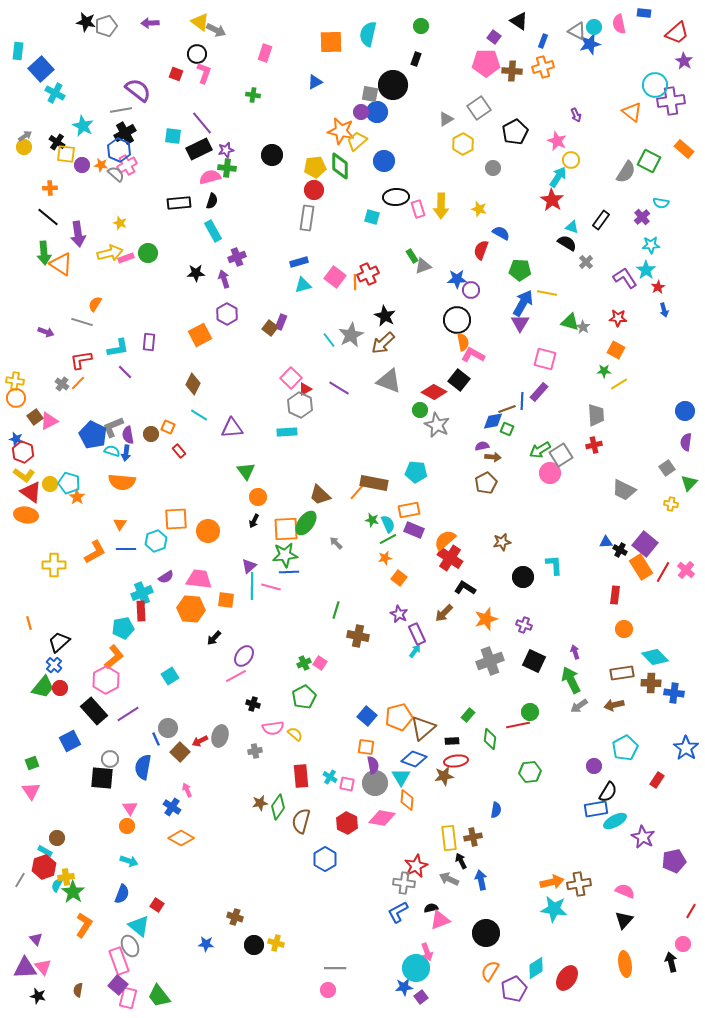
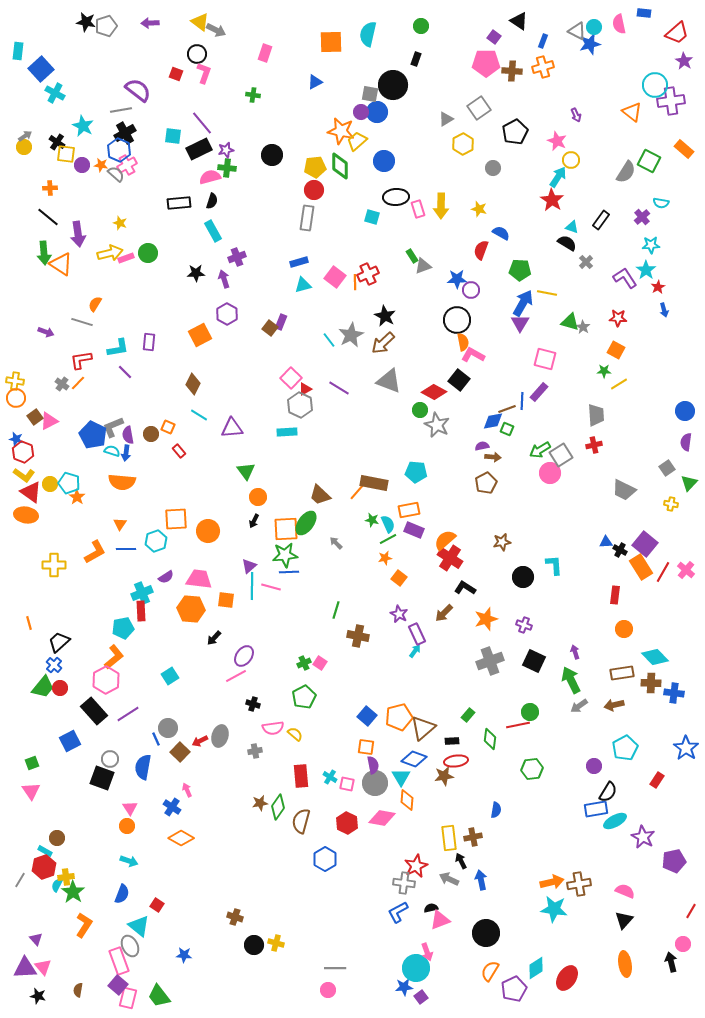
green hexagon at (530, 772): moved 2 px right, 3 px up
black square at (102, 778): rotated 15 degrees clockwise
blue star at (206, 944): moved 22 px left, 11 px down
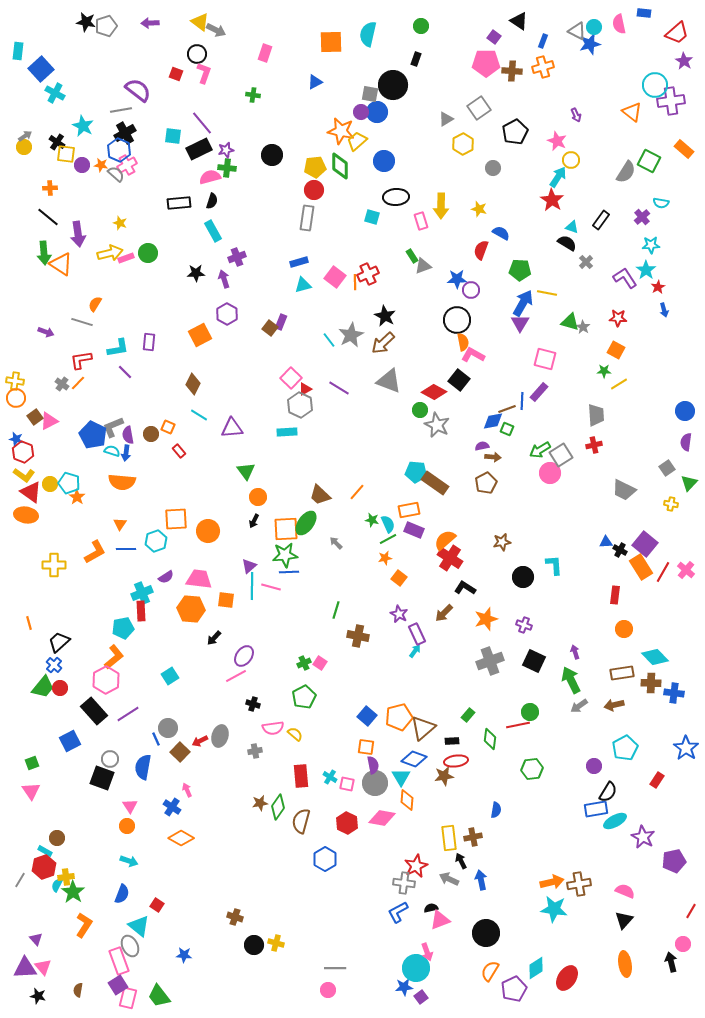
pink rectangle at (418, 209): moved 3 px right, 12 px down
brown rectangle at (374, 483): moved 61 px right; rotated 24 degrees clockwise
pink triangle at (130, 808): moved 2 px up
purple square at (118, 985): rotated 18 degrees clockwise
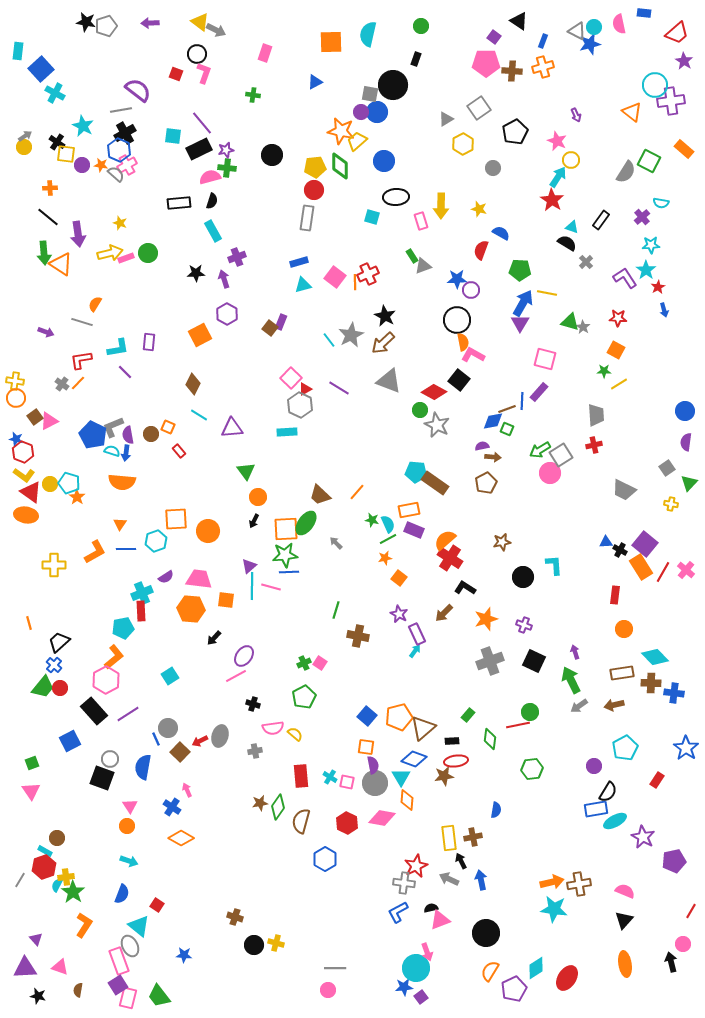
pink square at (347, 784): moved 2 px up
pink triangle at (43, 967): moved 17 px right; rotated 30 degrees counterclockwise
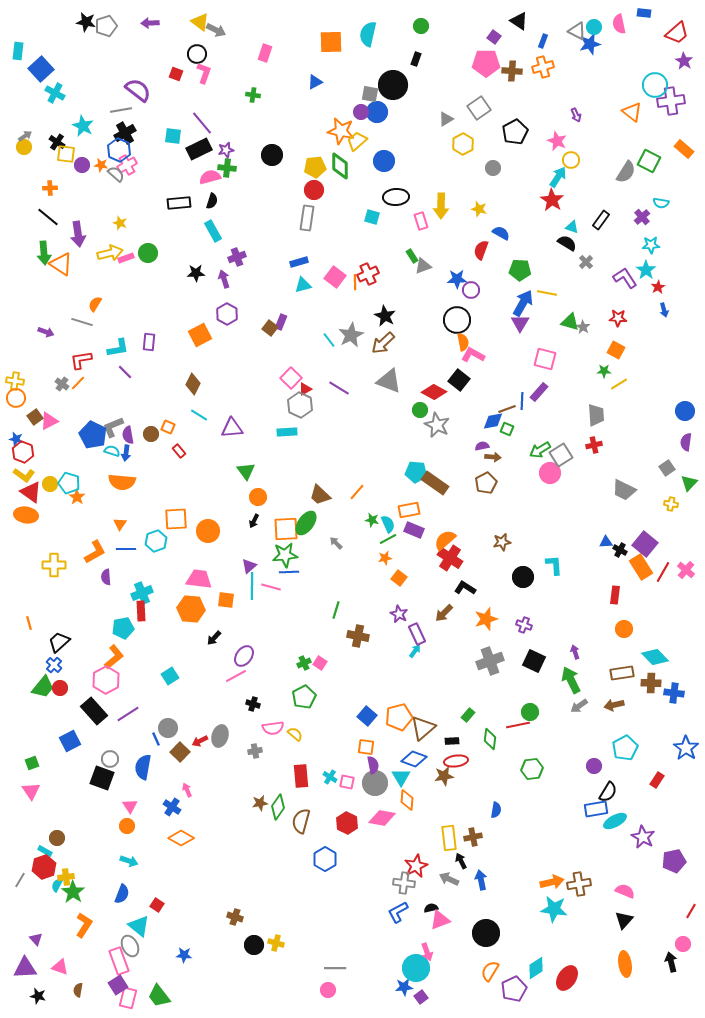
purple semicircle at (166, 577): moved 60 px left; rotated 119 degrees clockwise
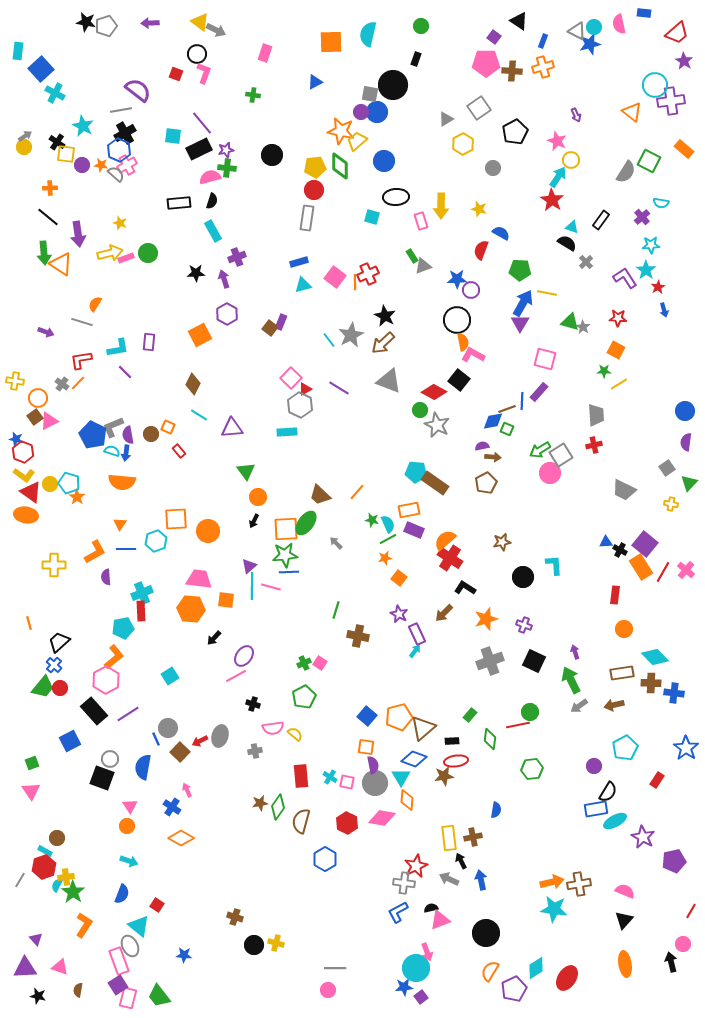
orange circle at (16, 398): moved 22 px right
green rectangle at (468, 715): moved 2 px right
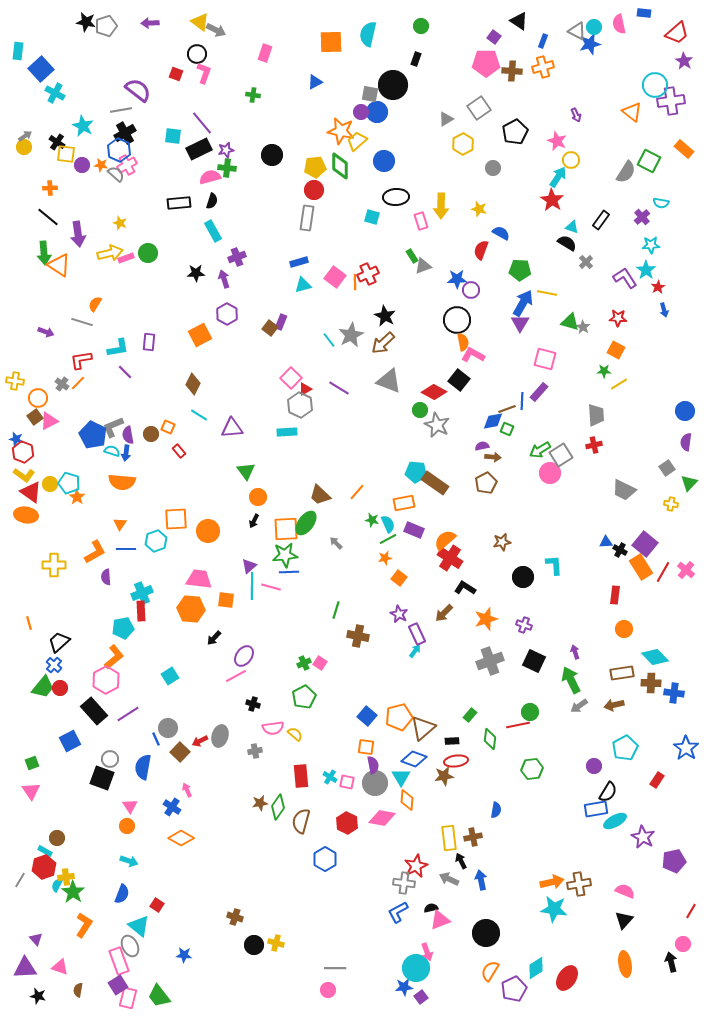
orange triangle at (61, 264): moved 2 px left, 1 px down
orange rectangle at (409, 510): moved 5 px left, 7 px up
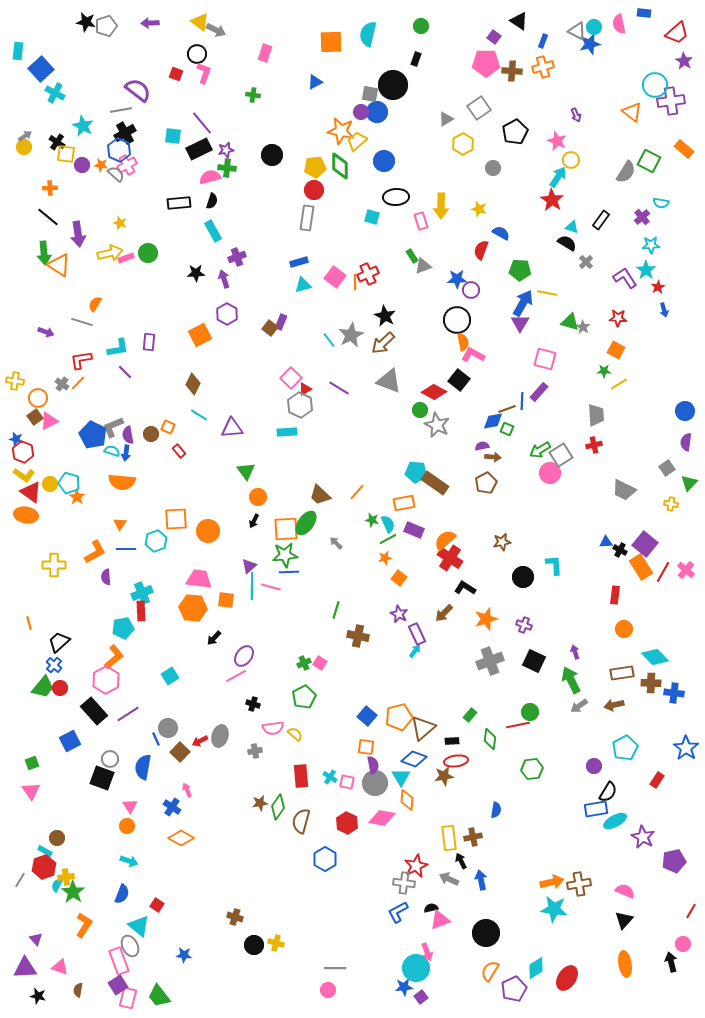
orange hexagon at (191, 609): moved 2 px right, 1 px up
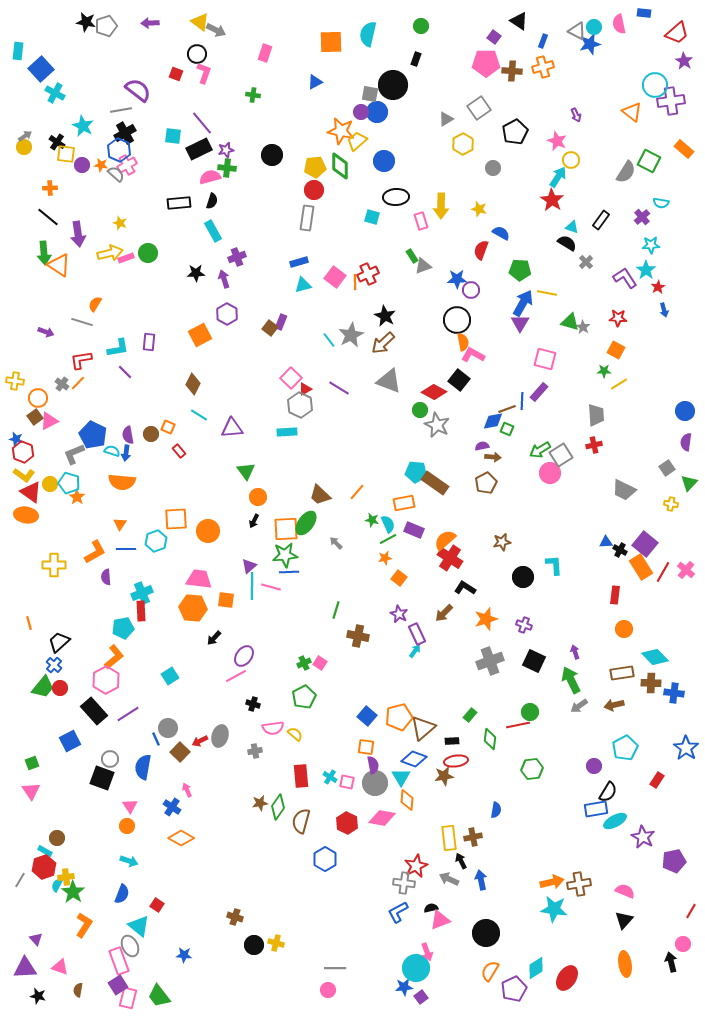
gray L-shape at (113, 427): moved 39 px left, 27 px down
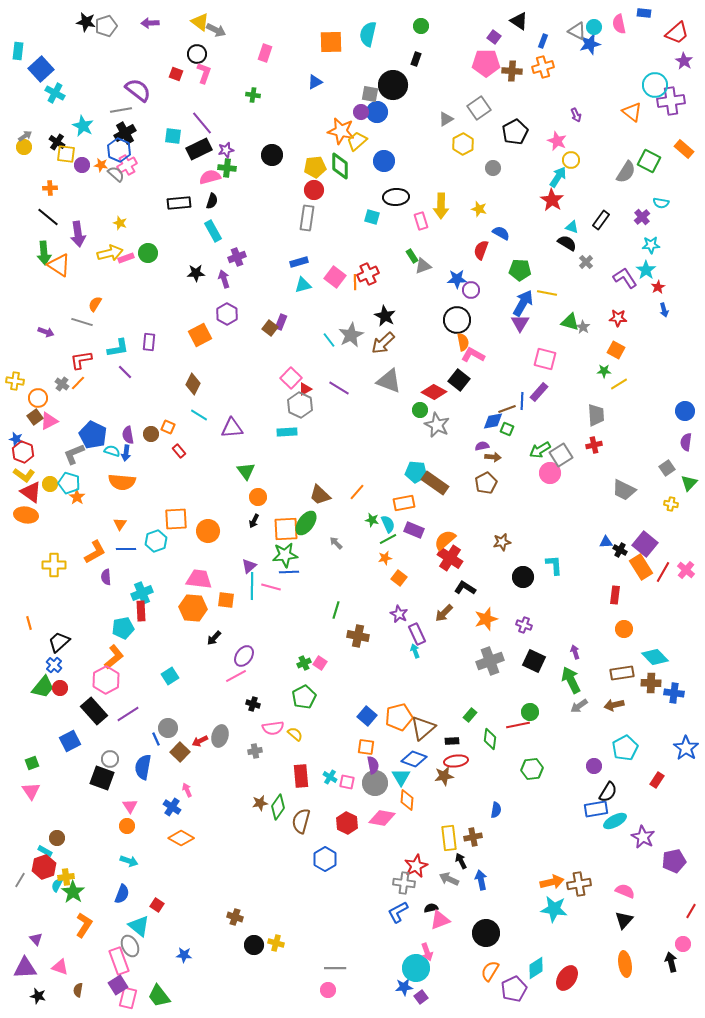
cyan arrow at (415, 651): rotated 56 degrees counterclockwise
